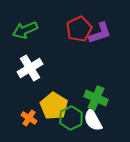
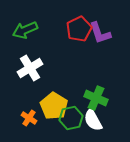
purple L-shape: rotated 90 degrees clockwise
green hexagon: rotated 15 degrees clockwise
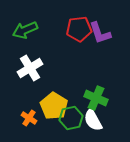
red pentagon: rotated 20 degrees clockwise
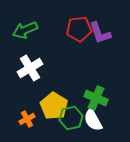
orange cross: moved 2 px left, 1 px down; rotated 28 degrees clockwise
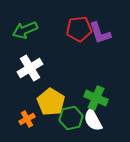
yellow pentagon: moved 3 px left, 4 px up
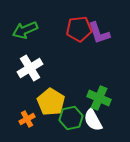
purple L-shape: moved 1 px left
green cross: moved 3 px right
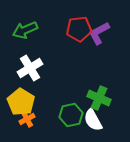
purple L-shape: rotated 80 degrees clockwise
yellow pentagon: moved 30 px left
green hexagon: moved 3 px up
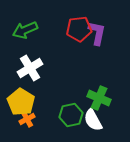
purple L-shape: moved 2 px left; rotated 130 degrees clockwise
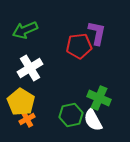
red pentagon: moved 17 px down
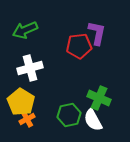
white cross: rotated 15 degrees clockwise
green hexagon: moved 2 px left
